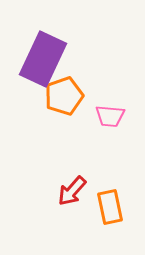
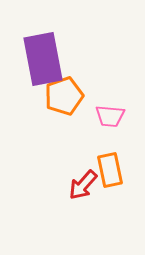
purple rectangle: rotated 36 degrees counterclockwise
red arrow: moved 11 px right, 6 px up
orange rectangle: moved 37 px up
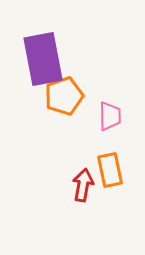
pink trapezoid: rotated 96 degrees counterclockwise
red arrow: rotated 148 degrees clockwise
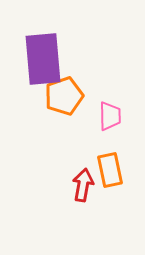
purple rectangle: rotated 6 degrees clockwise
